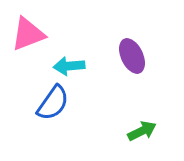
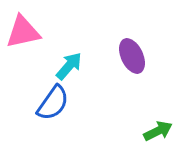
pink triangle: moved 5 px left, 2 px up; rotated 9 degrees clockwise
cyan arrow: rotated 136 degrees clockwise
green arrow: moved 16 px right
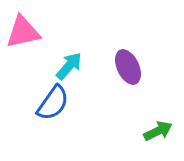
purple ellipse: moved 4 px left, 11 px down
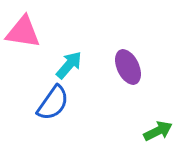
pink triangle: rotated 21 degrees clockwise
cyan arrow: moved 1 px up
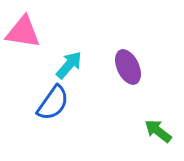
green arrow: rotated 116 degrees counterclockwise
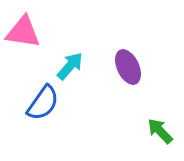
cyan arrow: moved 1 px right, 1 px down
blue semicircle: moved 10 px left
green arrow: moved 2 px right; rotated 8 degrees clockwise
